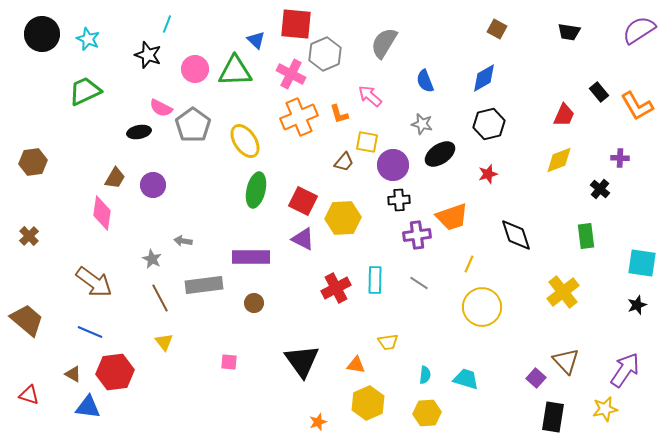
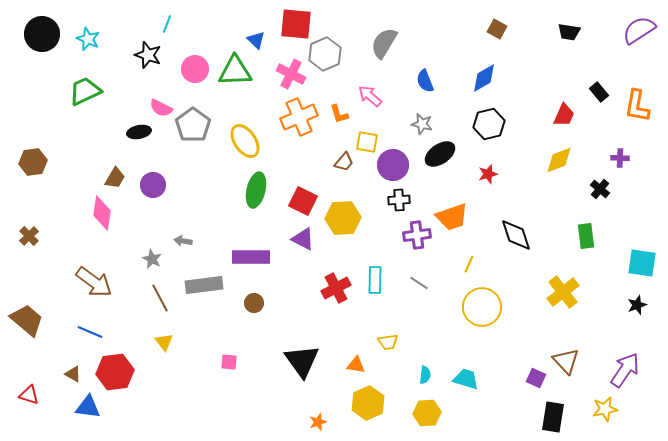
orange L-shape at (637, 106): rotated 40 degrees clockwise
purple square at (536, 378): rotated 18 degrees counterclockwise
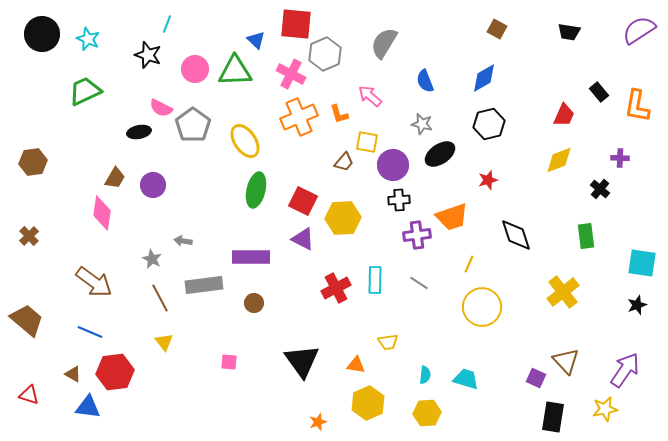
red star at (488, 174): moved 6 px down
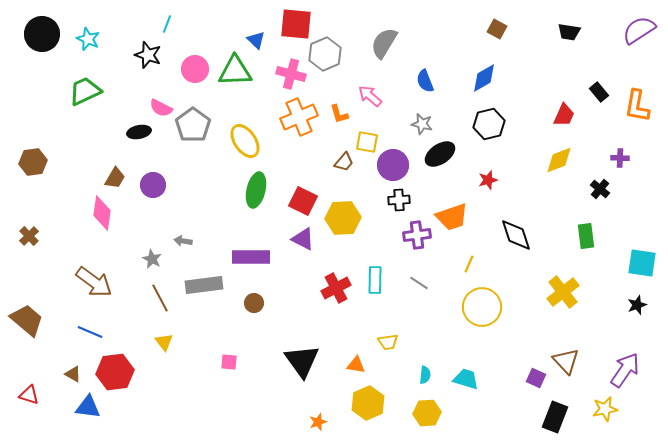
pink cross at (291, 74): rotated 12 degrees counterclockwise
black rectangle at (553, 417): moved 2 px right; rotated 12 degrees clockwise
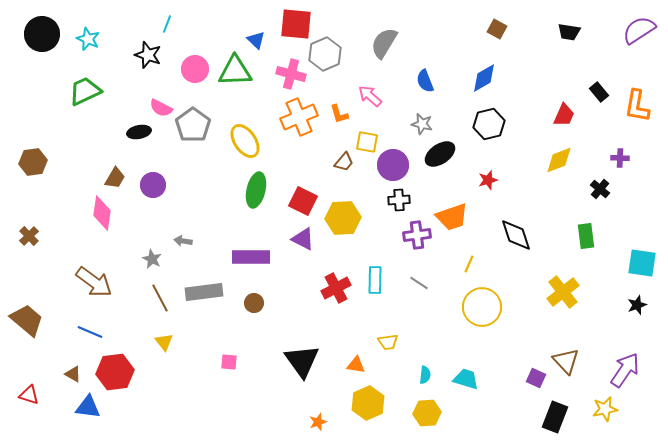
gray rectangle at (204, 285): moved 7 px down
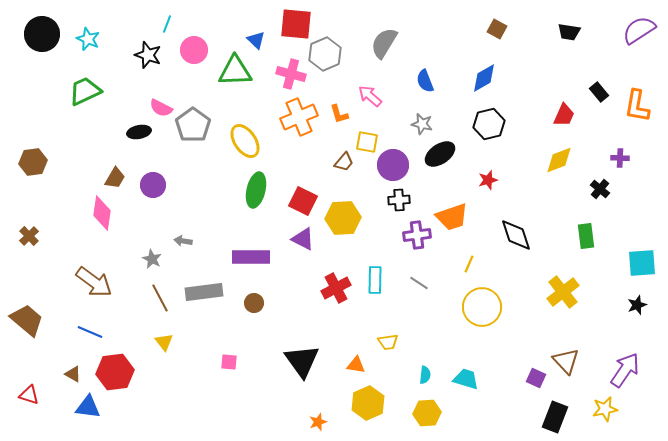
pink circle at (195, 69): moved 1 px left, 19 px up
cyan square at (642, 263): rotated 12 degrees counterclockwise
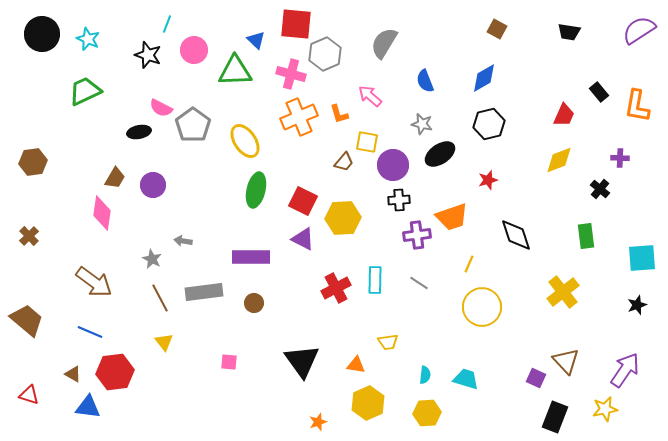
cyan square at (642, 263): moved 5 px up
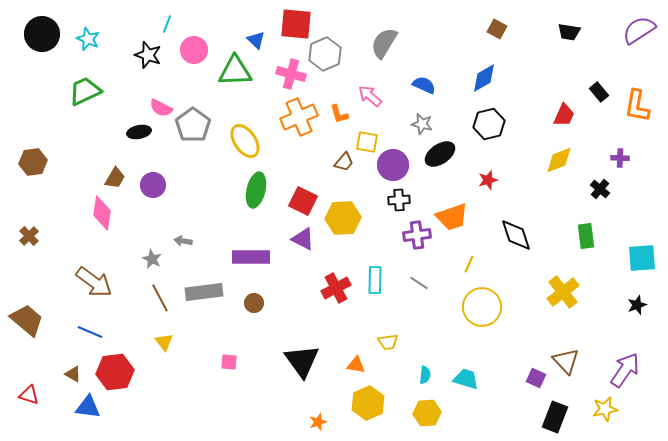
blue semicircle at (425, 81): moved 1 px left, 4 px down; rotated 135 degrees clockwise
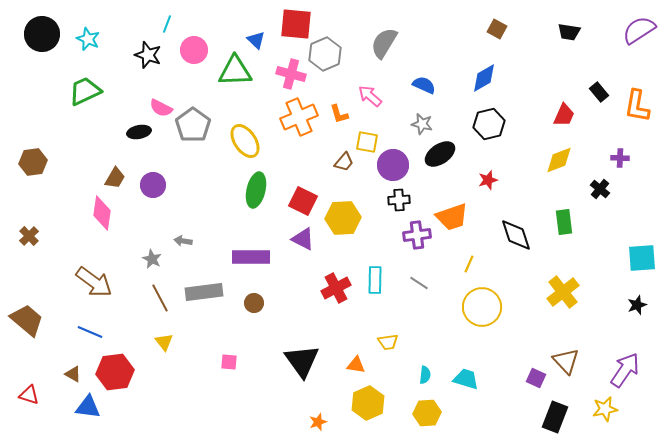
green rectangle at (586, 236): moved 22 px left, 14 px up
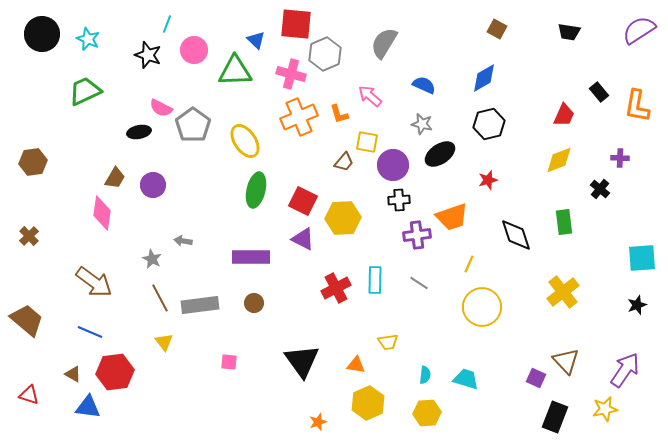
gray rectangle at (204, 292): moved 4 px left, 13 px down
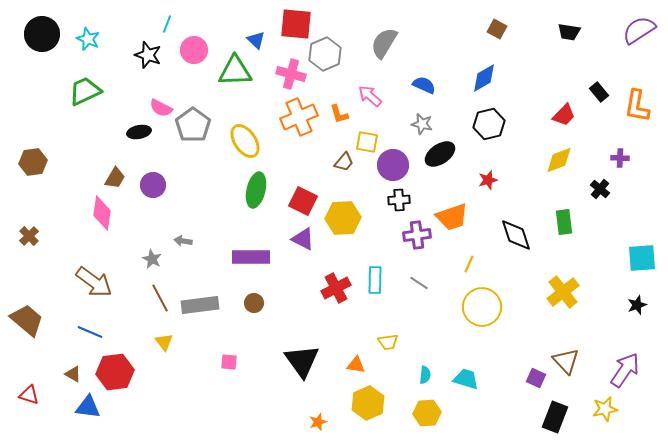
red trapezoid at (564, 115): rotated 20 degrees clockwise
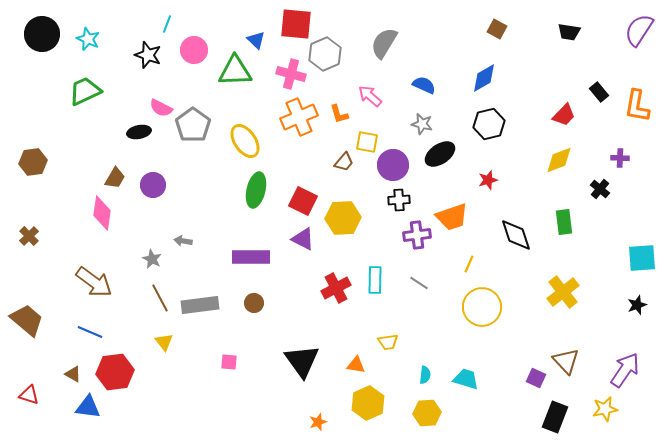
purple semicircle at (639, 30): rotated 24 degrees counterclockwise
